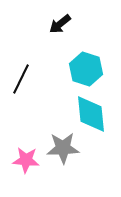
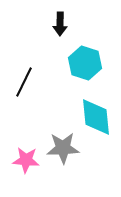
black arrow: rotated 50 degrees counterclockwise
cyan hexagon: moved 1 px left, 6 px up
black line: moved 3 px right, 3 px down
cyan diamond: moved 5 px right, 3 px down
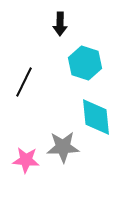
gray star: moved 1 px up
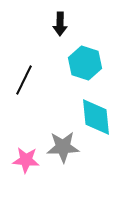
black line: moved 2 px up
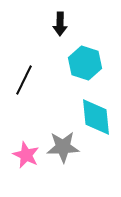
pink star: moved 5 px up; rotated 20 degrees clockwise
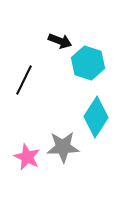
black arrow: moved 17 px down; rotated 70 degrees counterclockwise
cyan hexagon: moved 3 px right
cyan diamond: rotated 39 degrees clockwise
pink star: moved 1 px right, 2 px down
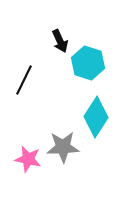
black arrow: rotated 45 degrees clockwise
pink star: moved 1 px right, 2 px down; rotated 12 degrees counterclockwise
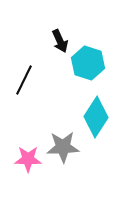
pink star: rotated 12 degrees counterclockwise
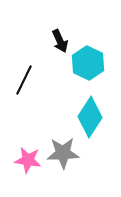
cyan hexagon: rotated 8 degrees clockwise
cyan diamond: moved 6 px left
gray star: moved 6 px down
pink star: moved 1 px down; rotated 8 degrees clockwise
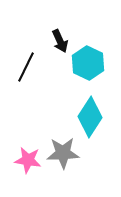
black line: moved 2 px right, 13 px up
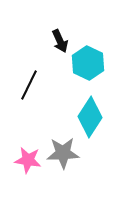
black line: moved 3 px right, 18 px down
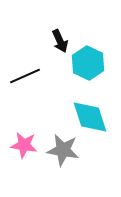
black line: moved 4 px left, 9 px up; rotated 40 degrees clockwise
cyan diamond: rotated 51 degrees counterclockwise
gray star: moved 3 px up; rotated 12 degrees clockwise
pink star: moved 4 px left, 15 px up
